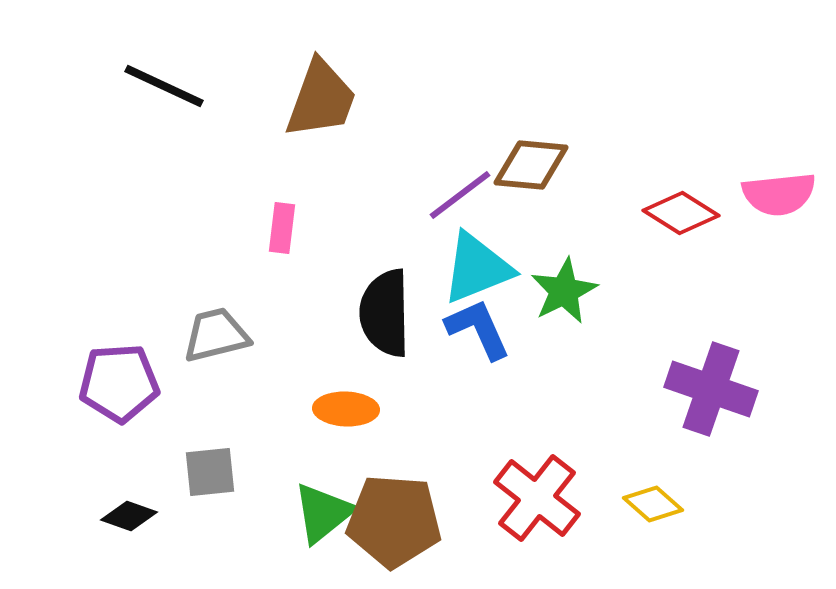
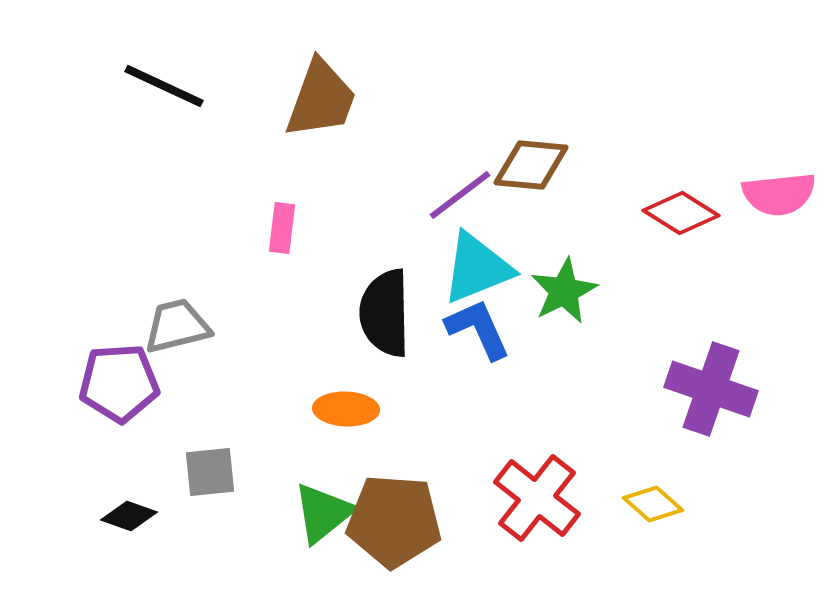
gray trapezoid: moved 39 px left, 9 px up
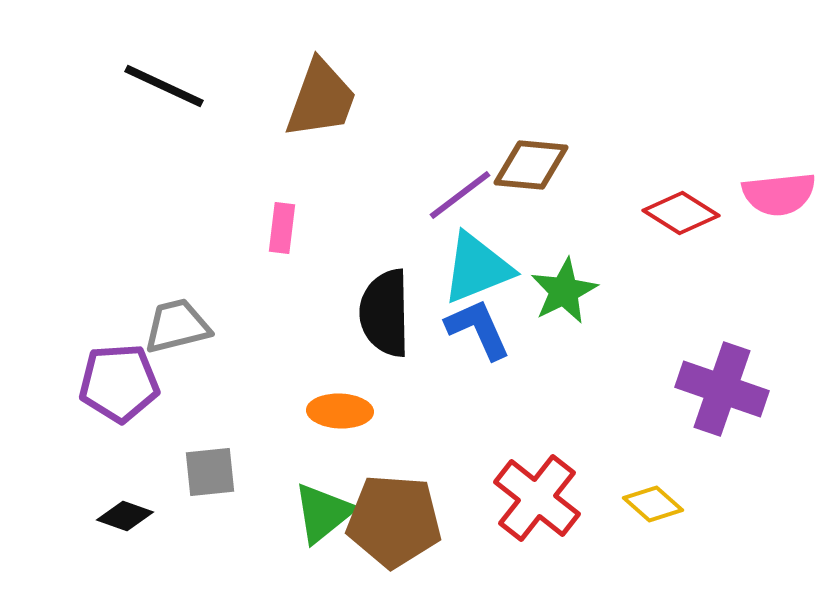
purple cross: moved 11 px right
orange ellipse: moved 6 px left, 2 px down
black diamond: moved 4 px left
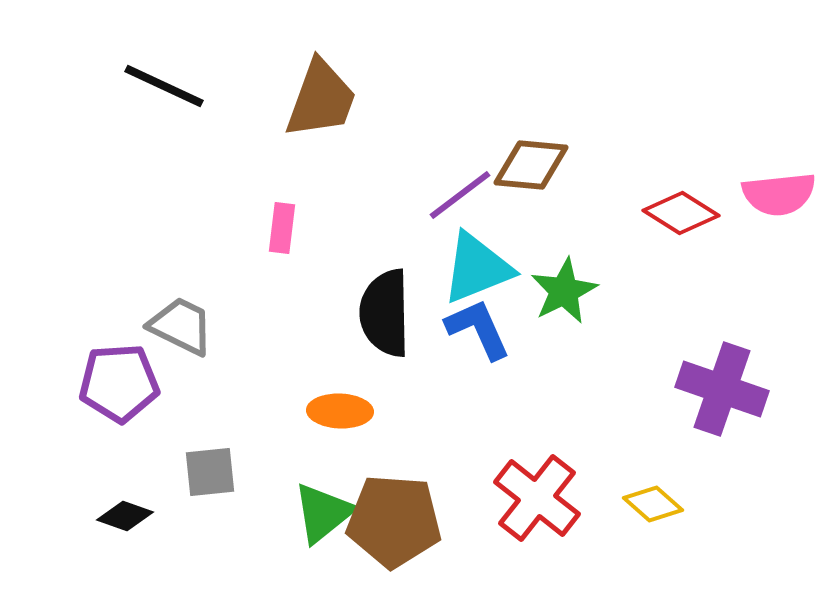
gray trapezoid: moved 4 px right; rotated 40 degrees clockwise
